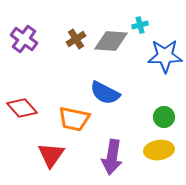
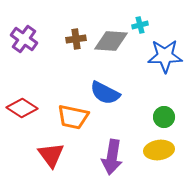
brown cross: rotated 24 degrees clockwise
red diamond: rotated 16 degrees counterclockwise
orange trapezoid: moved 1 px left, 2 px up
red triangle: rotated 12 degrees counterclockwise
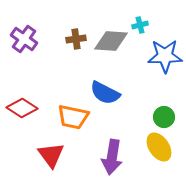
yellow ellipse: moved 3 px up; rotated 64 degrees clockwise
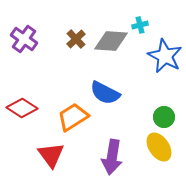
brown cross: rotated 36 degrees counterclockwise
blue star: rotated 28 degrees clockwise
orange trapezoid: rotated 136 degrees clockwise
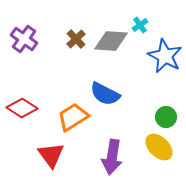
cyan cross: rotated 21 degrees counterclockwise
blue semicircle: moved 1 px down
green circle: moved 2 px right
yellow ellipse: rotated 12 degrees counterclockwise
